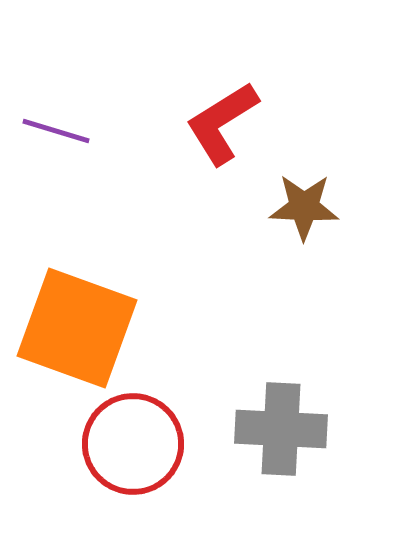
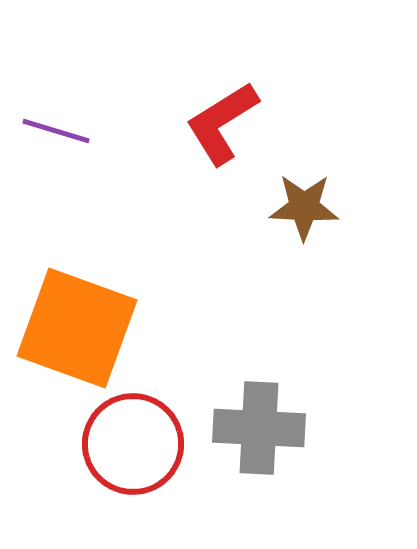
gray cross: moved 22 px left, 1 px up
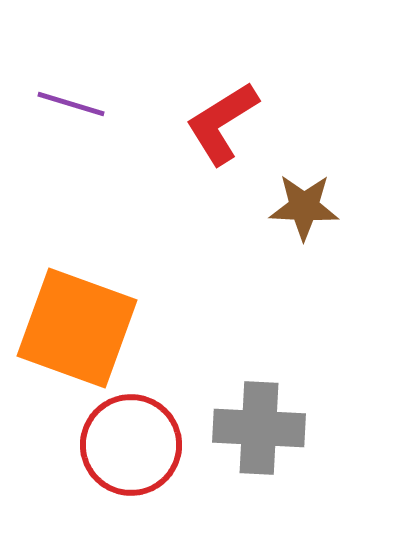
purple line: moved 15 px right, 27 px up
red circle: moved 2 px left, 1 px down
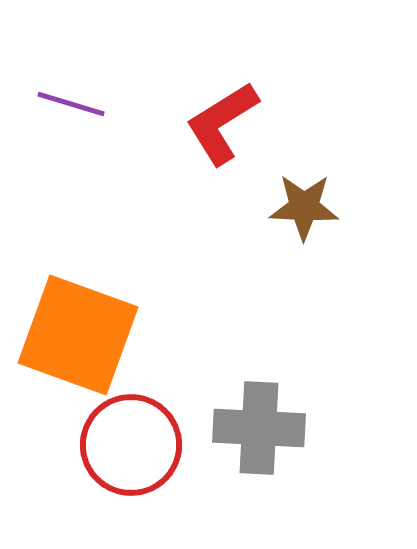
orange square: moved 1 px right, 7 px down
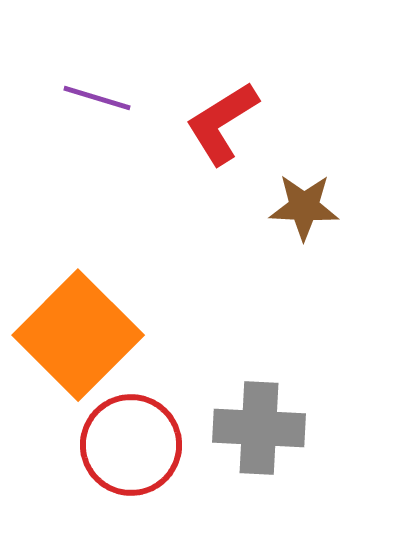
purple line: moved 26 px right, 6 px up
orange square: rotated 25 degrees clockwise
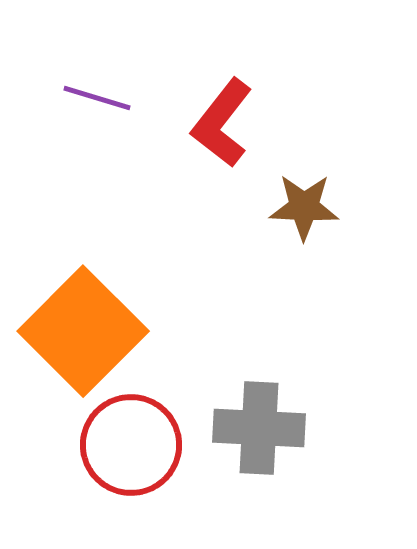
red L-shape: rotated 20 degrees counterclockwise
orange square: moved 5 px right, 4 px up
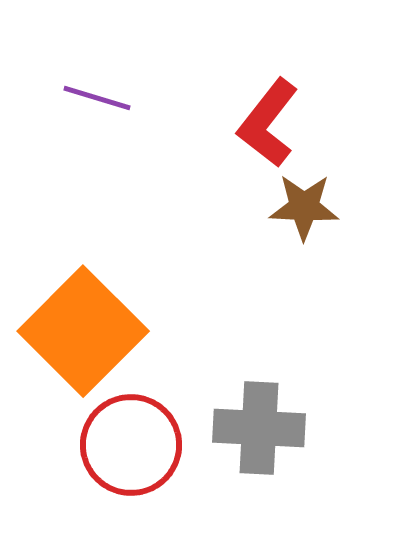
red L-shape: moved 46 px right
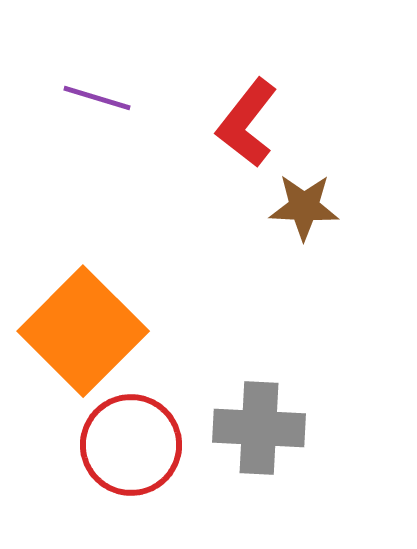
red L-shape: moved 21 px left
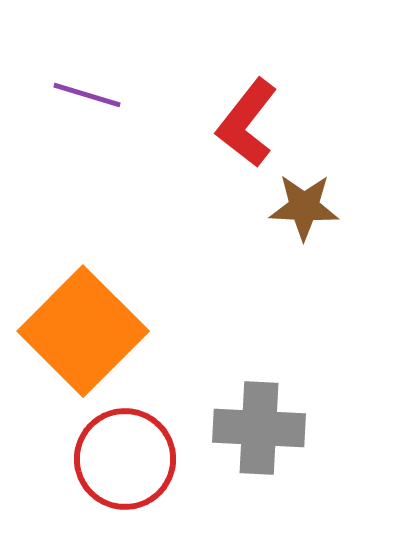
purple line: moved 10 px left, 3 px up
red circle: moved 6 px left, 14 px down
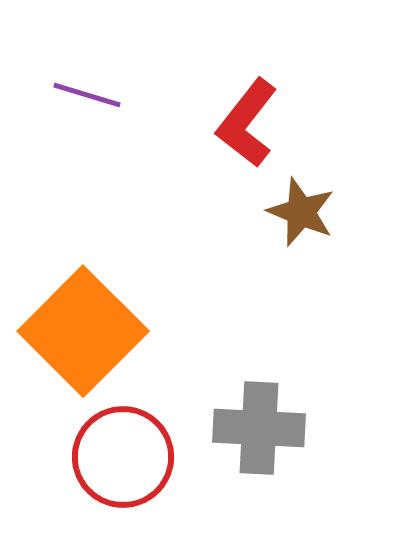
brown star: moved 3 px left, 5 px down; rotated 20 degrees clockwise
red circle: moved 2 px left, 2 px up
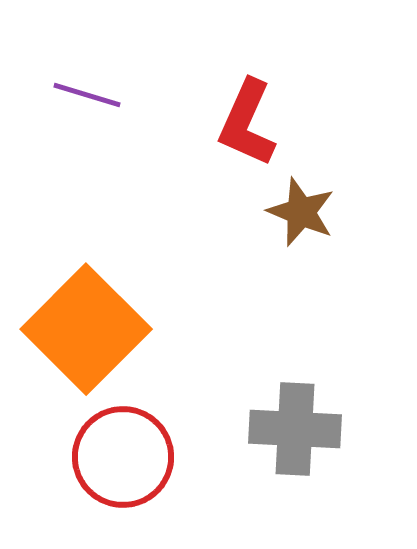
red L-shape: rotated 14 degrees counterclockwise
orange square: moved 3 px right, 2 px up
gray cross: moved 36 px right, 1 px down
